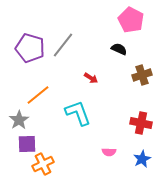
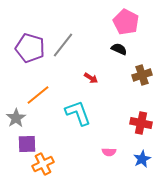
pink pentagon: moved 5 px left, 2 px down
gray star: moved 3 px left, 2 px up
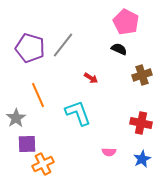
orange line: rotated 75 degrees counterclockwise
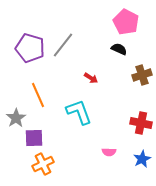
cyan L-shape: moved 1 px right, 1 px up
purple square: moved 7 px right, 6 px up
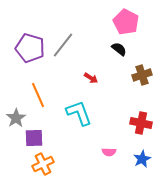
black semicircle: rotated 14 degrees clockwise
cyan L-shape: moved 1 px down
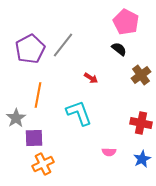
purple pentagon: moved 1 px down; rotated 28 degrees clockwise
brown cross: moved 1 px left; rotated 18 degrees counterclockwise
orange line: rotated 35 degrees clockwise
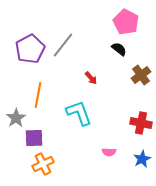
red arrow: rotated 16 degrees clockwise
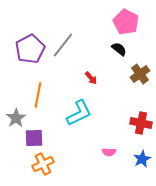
brown cross: moved 1 px left, 1 px up
cyan L-shape: rotated 84 degrees clockwise
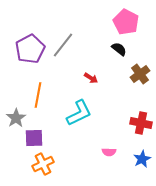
red arrow: rotated 16 degrees counterclockwise
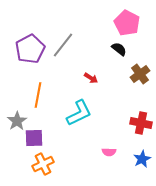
pink pentagon: moved 1 px right, 1 px down
gray star: moved 1 px right, 3 px down
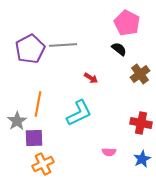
gray line: rotated 48 degrees clockwise
orange line: moved 9 px down
